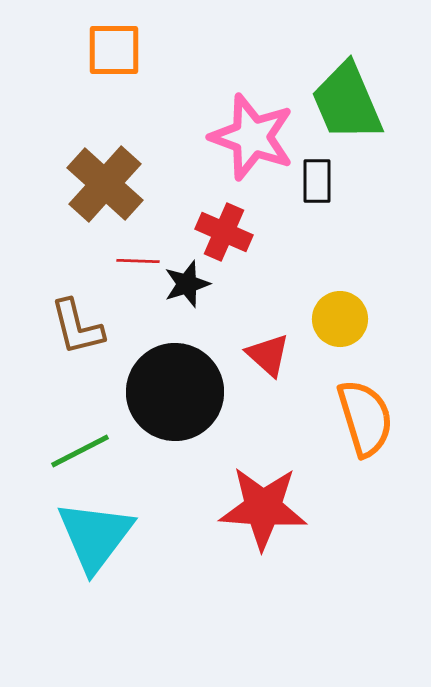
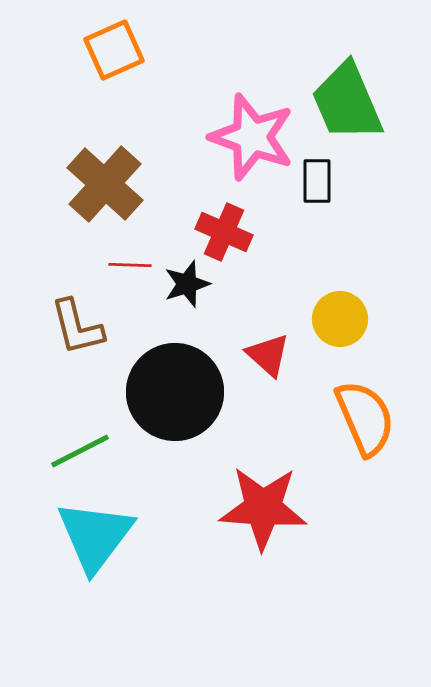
orange square: rotated 24 degrees counterclockwise
red line: moved 8 px left, 4 px down
orange semicircle: rotated 6 degrees counterclockwise
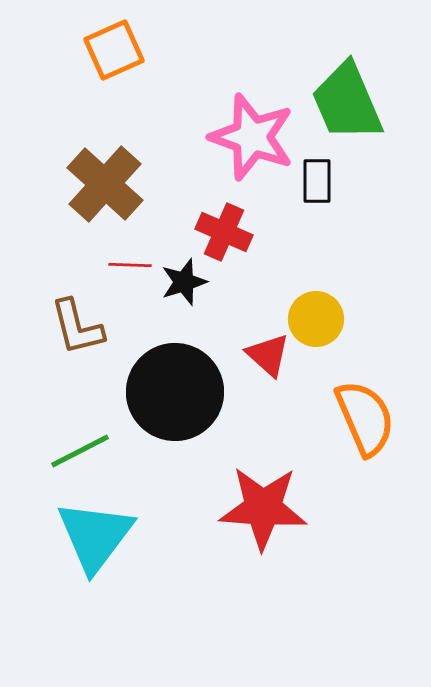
black star: moved 3 px left, 2 px up
yellow circle: moved 24 px left
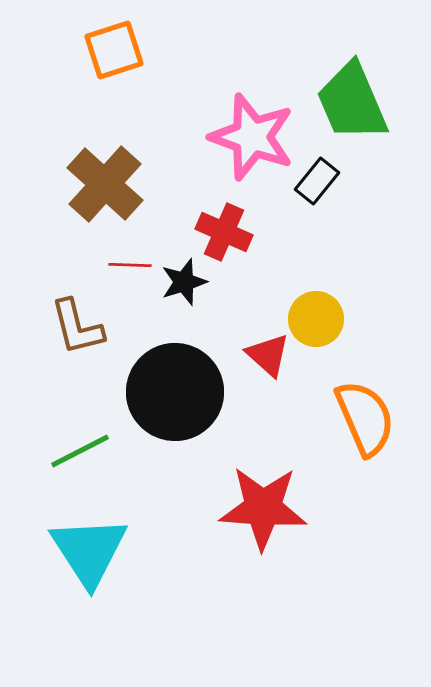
orange square: rotated 6 degrees clockwise
green trapezoid: moved 5 px right
black rectangle: rotated 39 degrees clockwise
cyan triangle: moved 6 px left, 15 px down; rotated 10 degrees counterclockwise
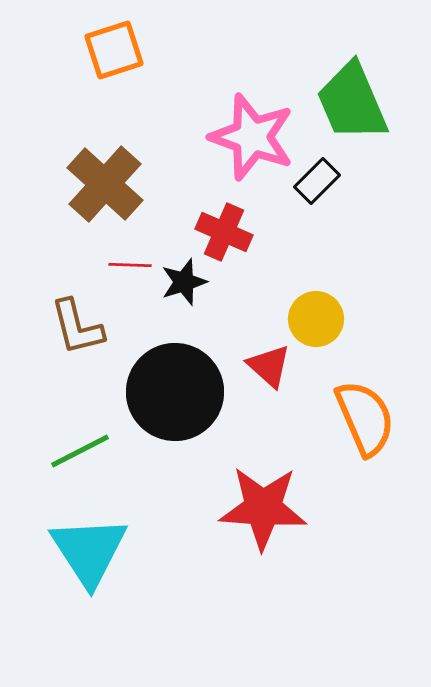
black rectangle: rotated 6 degrees clockwise
red triangle: moved 1 px right, 11 px down
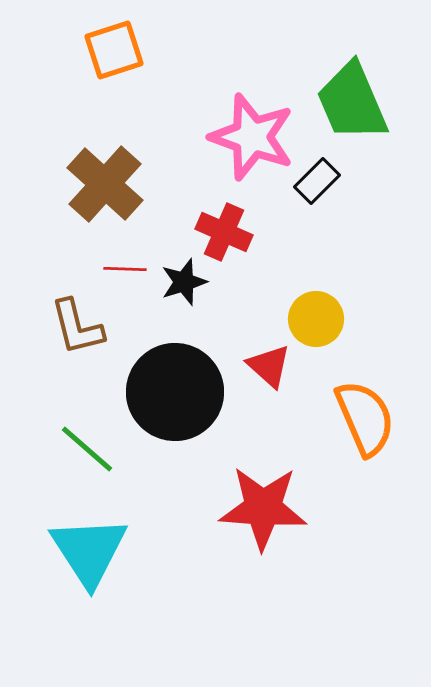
red line: moved 5 px left, 4 px down
green line: moved 7 px right, 2 px up; rotated 68 degrees clockwise
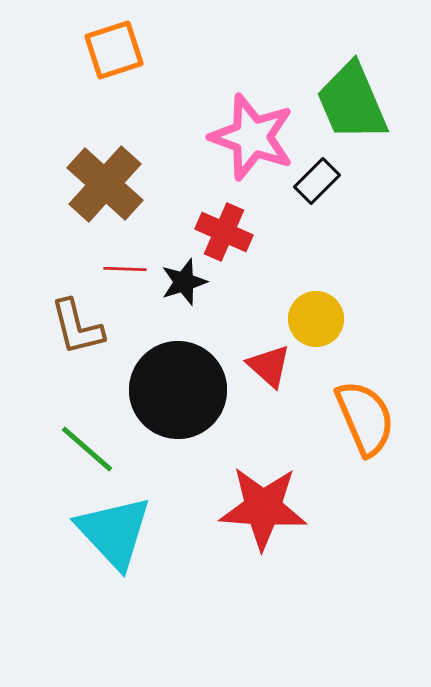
black circle: moved 3 px right, 2 px up
cyan triangle: moved 25 px right, 19 px up; rotated 10 degrees counterclockwise
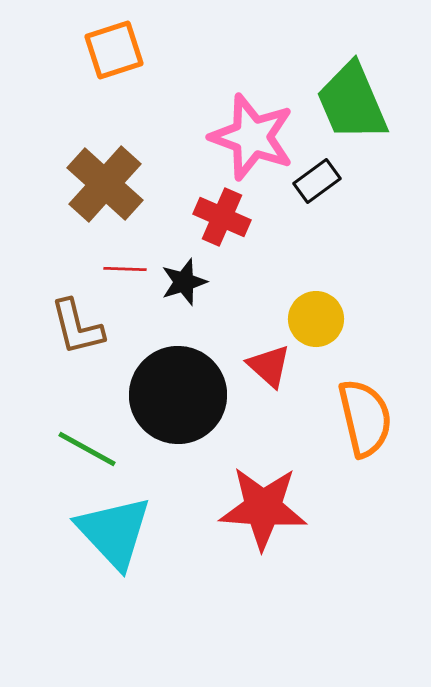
black rectangle: rotated 9 degrees clockwise
red cross: moved 2 px left, 15 px up
black circle: moved 5 px down
orange semicircle: rotated 10 degrees clockwise
green line: rotated 12 degrees counterclockwise
